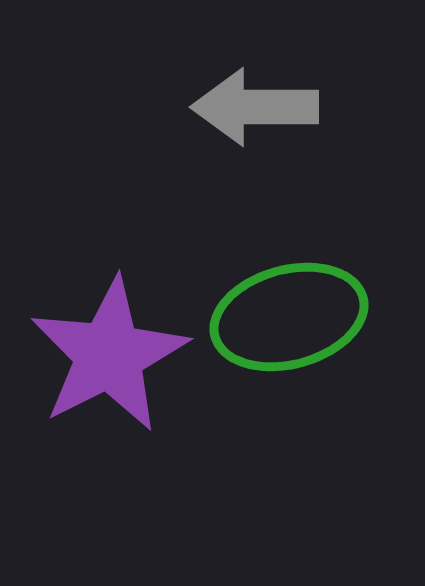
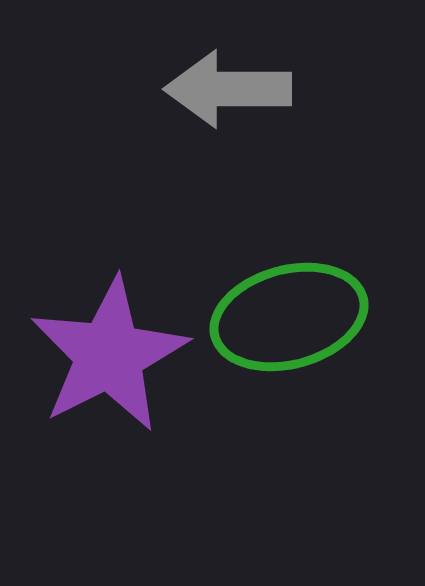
gray arrow: moved 27 px left, 18 px up
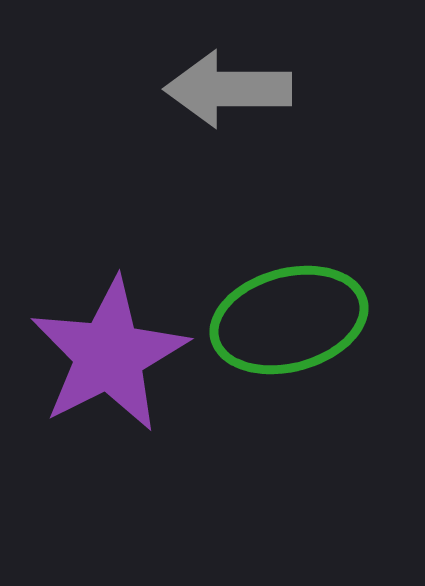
green ellipse: moved 3 px down
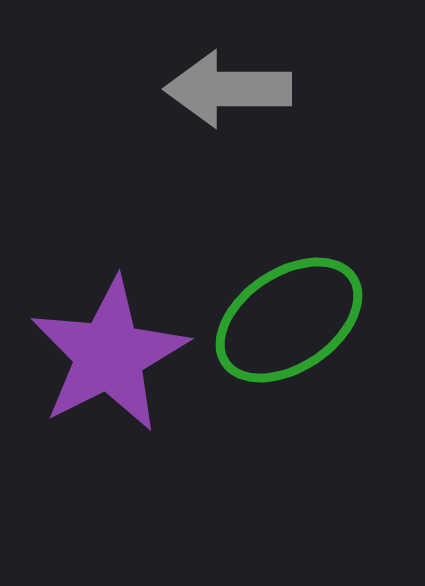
green ellipse: rotated 19 degrees counterclockwise
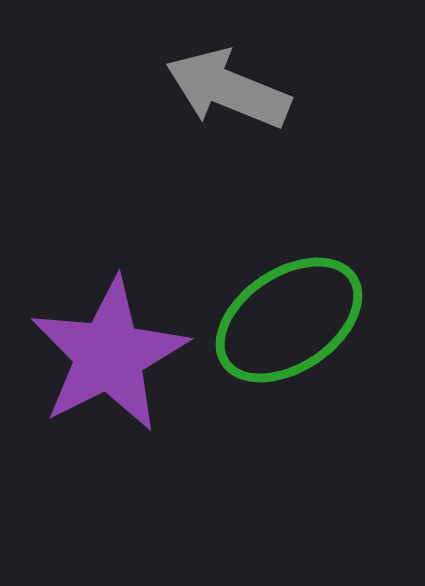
gray arrow: rotated 22 degrees clockwise
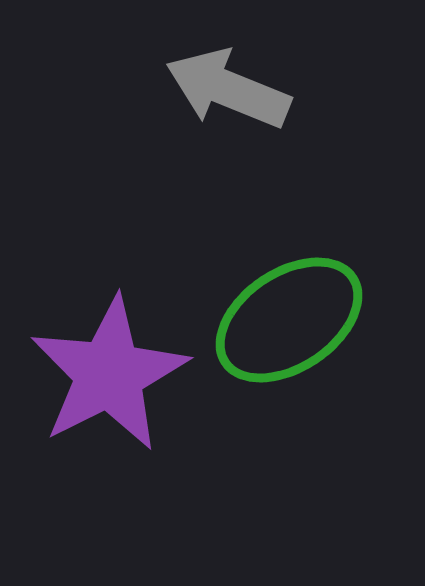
purple star: moved 19 px down
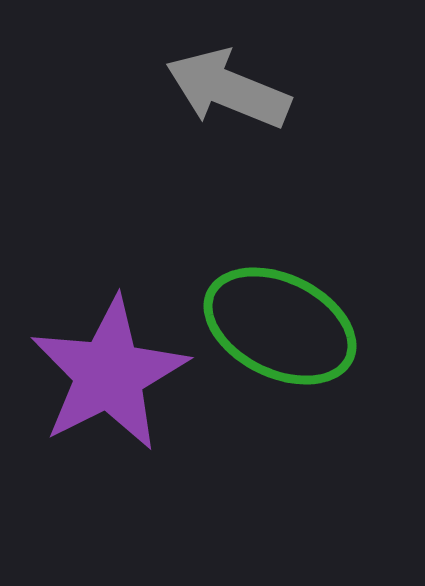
green ellipse: moved 9 px left, 6 px down; rotated 60 degrees clockwise
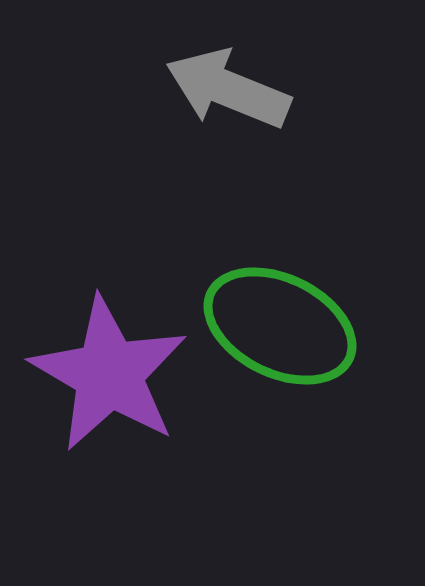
purple star: rotated 15 degrees counterclockwise
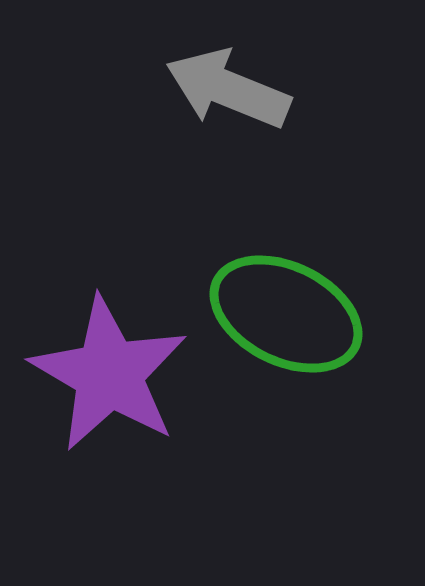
green ellipse: moved 6 px right, 12 px up
